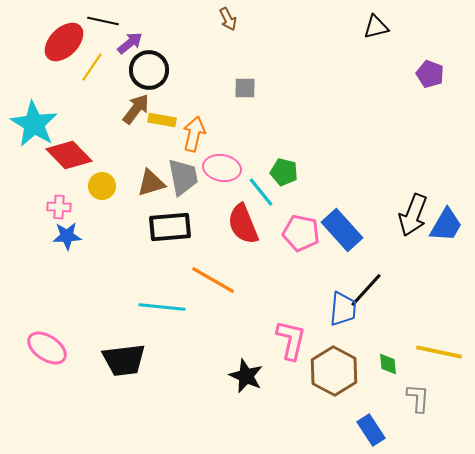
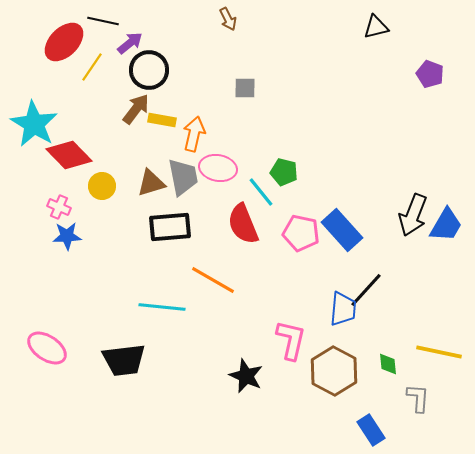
pink ellipse at (222, 168): moved 4 px left
pink cross at (59, 207): rotated 20 degrees clockwise
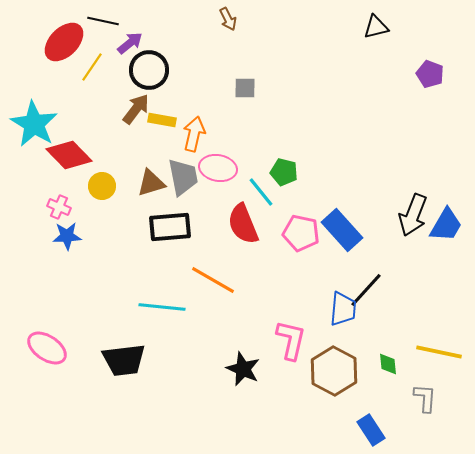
black star at (246, 376): moved 3 px left, 7 px up
gray L-shape at (418, 398): moved 7 px right
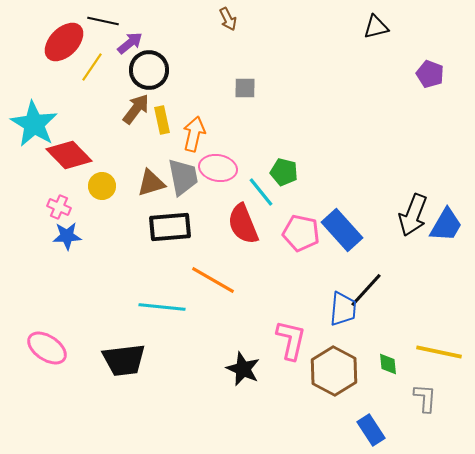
yellow rectangle at (162, 120): rotated 68 degrees clockwise
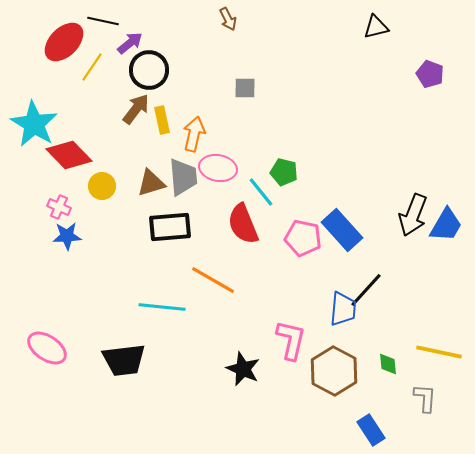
gray trapezoid at (183, 177): rotated 6 degrees clockwise
pink pentagon at (301, 233): moved 2 px right, 5 px down
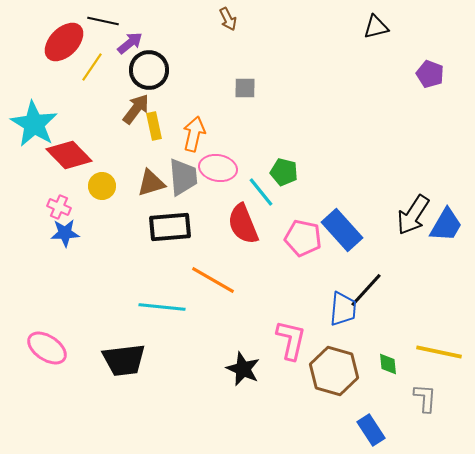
yellow rectangle at (162, 120): moved 8 px left, 6 px down
black arrow at (413, 215): rotated 12 degrees clockwise
blue star at (67, 236): moved 2 px left, 3 px up
brown hexagon at (334, 371): rotated 12 degrees counterclockwise
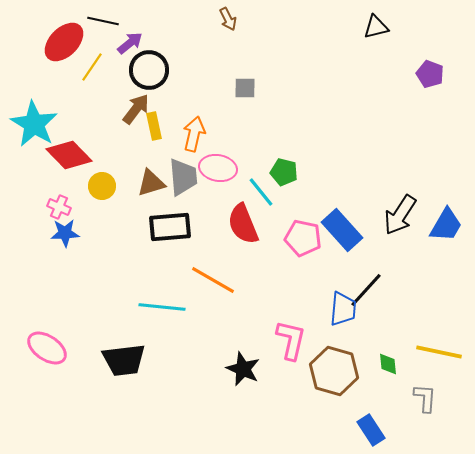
black arrow at (413, 215): moved 13 px left
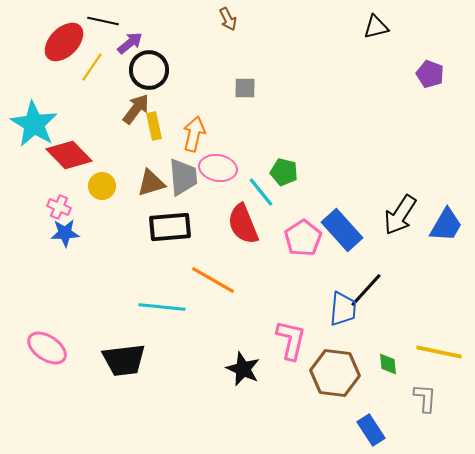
pink pentagon at (303, 238): rotated 27 degrees clockwise
brown hexagon at (334, 371): moved 1 px right, 2 px down; rotated 9 degrees counterclockwise
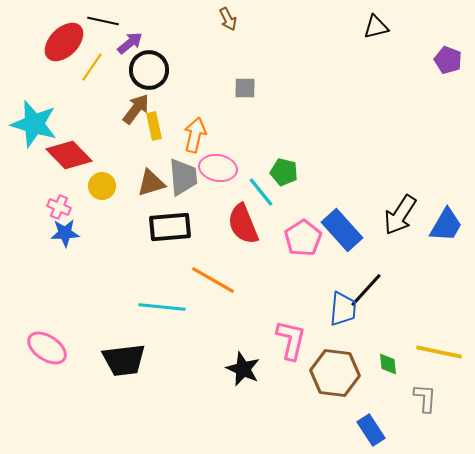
purple pentagon at (430, 74): moved 18 px right, 14 px up
cyan star at (34, 124): rotated 15 degrees counterclockwise
orange arrow at (194, 134): moved 1 px right, 1 px down
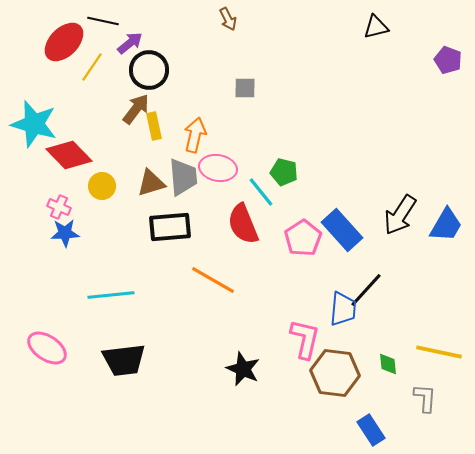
cyan line at (162, 307): moved 51 px left, 12 px up; rotated 12 degrees counterclockwise
pink L-shape at (291, 340): moved 14 px right, 1 px up
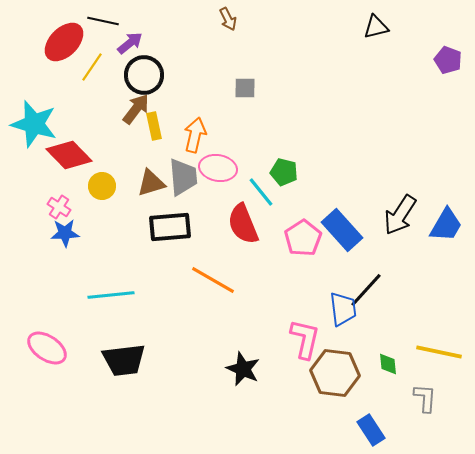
black circle at (149, 70): moved 5 px left, 5 px down
pink cross at (59, 207): rotated 10 degrees clockwise
blue trapezoid at (343, 309): rotated 12 degrees counterclockwise
